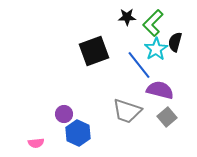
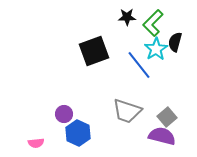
purple semicircle: moved 2 px right, 46 px down
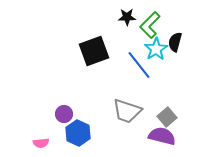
green L-shape: moved 3 px left, 2 px down
pink semicircle: moved 5 px right
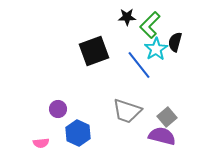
purple circle: moved 6 px left, 5 px up
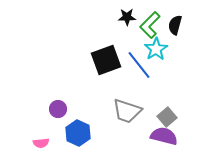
black semicircle: moved 17 px up
black square: moved 12 px right, 9 px down
purple semicircle: moved 2 px right
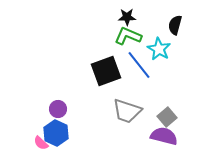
green L-shape: moved 22 px left, 11 px down; rotated 68 degrees clockwise
cyan star: moved 3 px right; rotated 10 degrees counterclockwise
black square: moved 11 px down
blue hexagon: moved 22 px left
pink semicircle: rotated 49 degrees clockwise
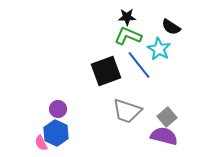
black semicircle: moved 4 px left, 2 px down; rotated 72 degrees counterclockwise
pink semicircle: rotated 21 degrees clockwise
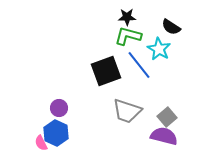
green L-shape: rotated 8 degrees counterclockwise
purple circle: moved 1 px right, 1 px up
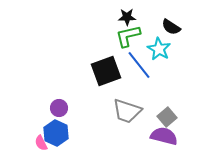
green L-shape: rotated 28 degrees counterclockwise
